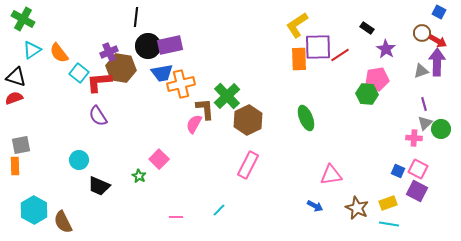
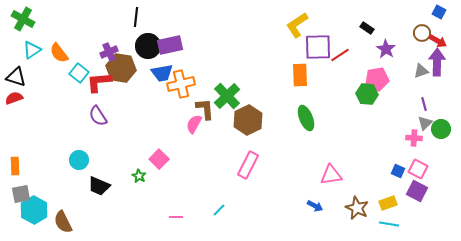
orange rectangle at (299, 59): moved 1 px right, 16 px down
gray square at (21, 145): moved 49 px down
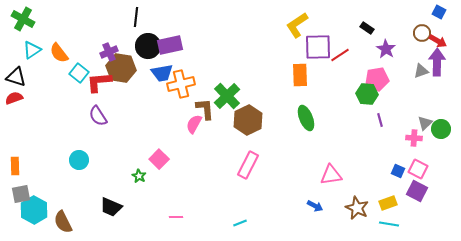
purple line at (424, 104): moved 44 px left, 16 px down
black trapezoid at (99, 186): moved 12 px right, 21 px down
cyan line at (219, 210): moved 21 px right, 13 px down; rotated 24 degrees clockwise
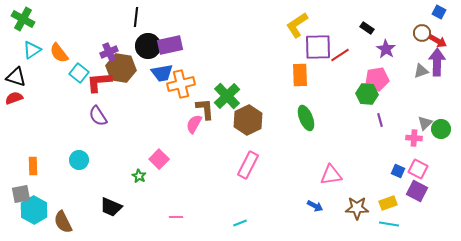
orange rectangle at (15, 166): moved 18 px right
brown star at (357, 208): rotated 25 degrees counterclockwise
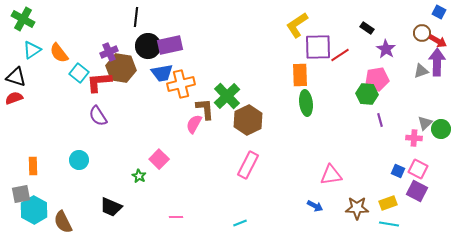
green ellipse at (306, 118): moved 15 px up; rotated 15 degrees clockwise
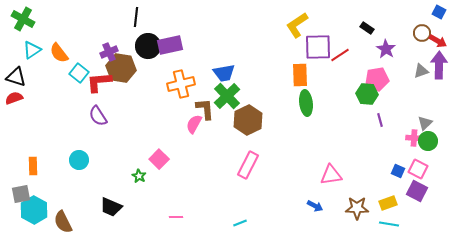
purple arrow at (437, 62): moved 2 px right, 3 px down
blue trapezoid at (162, 73): moved 62 px right
green circle at (441, 129): moved 13 px left, 12 px down
